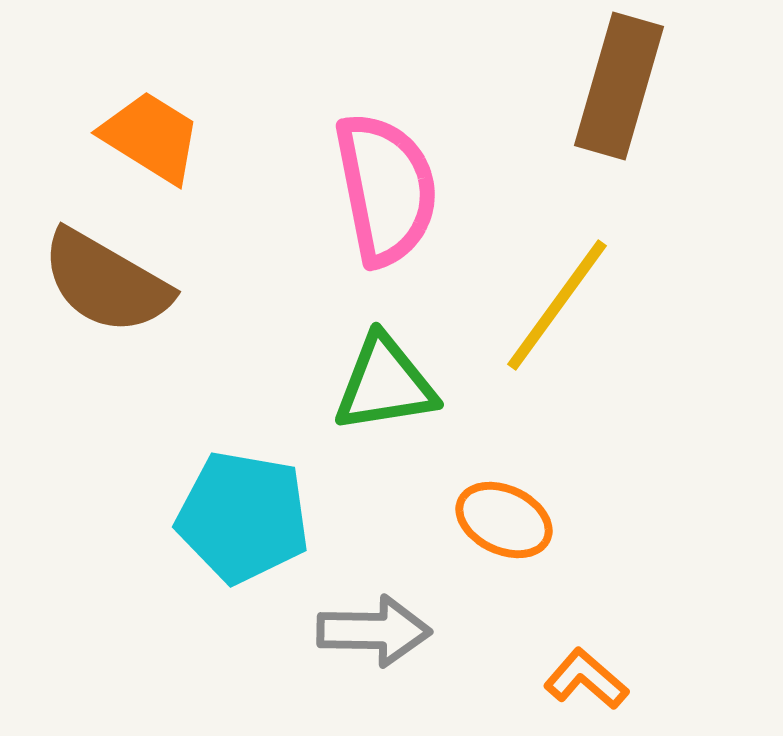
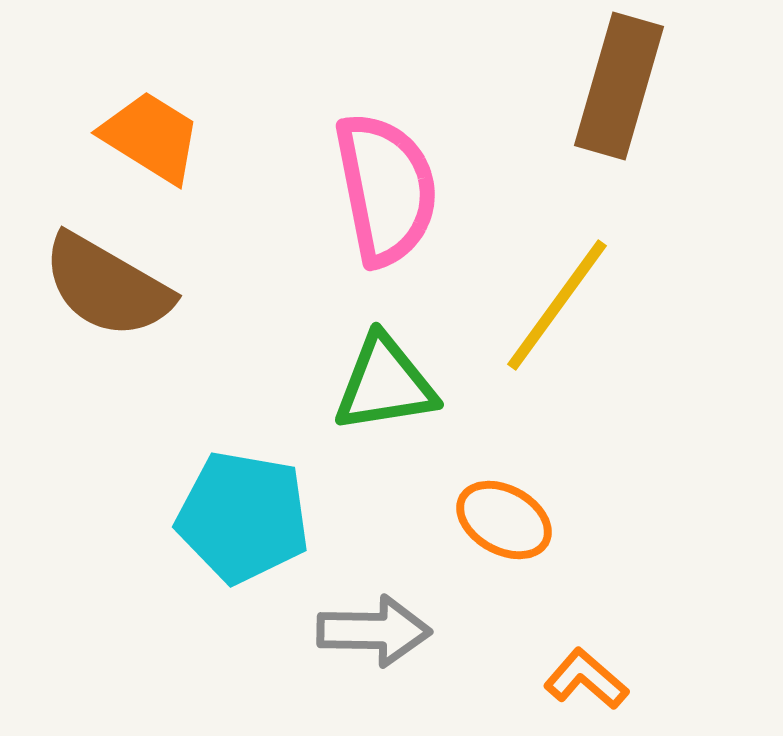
brown semicircle: moved 1 px right, 4 px down
orange ellipse: rotated 4 degrees clockwise
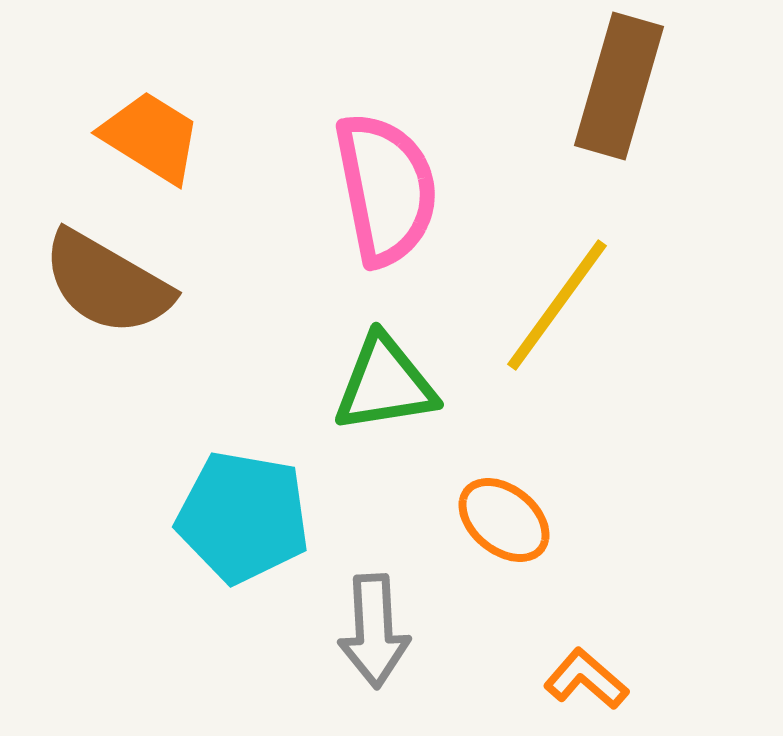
brown semicircle: moved 3 px up
orange ellipse: rotated 10 degrees clockwise
gray arrow: rotated 86 degrees clockwise
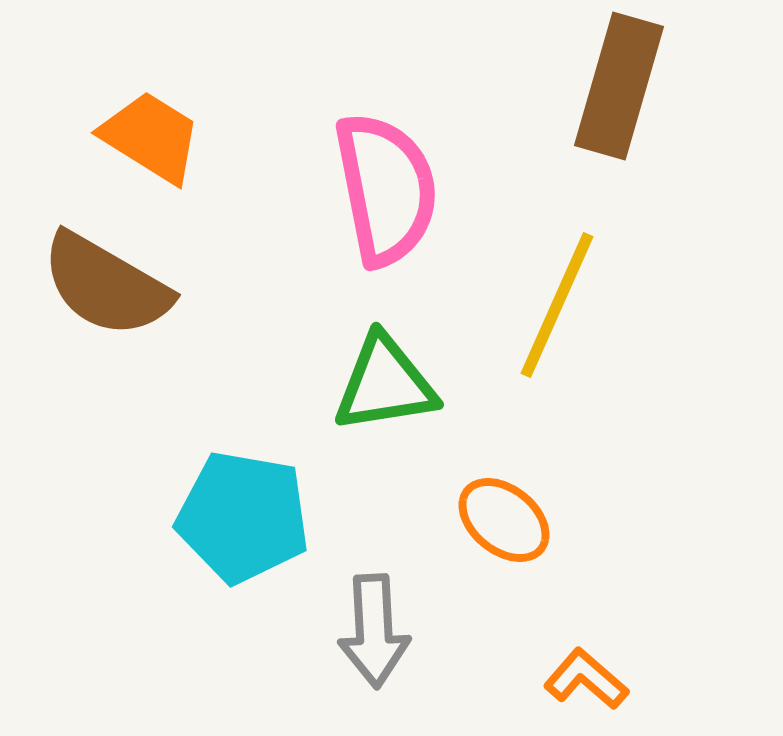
brown semicircle: moved 1 px left, 2 px down
yellow line: rotated 12 degrees counterclockwise
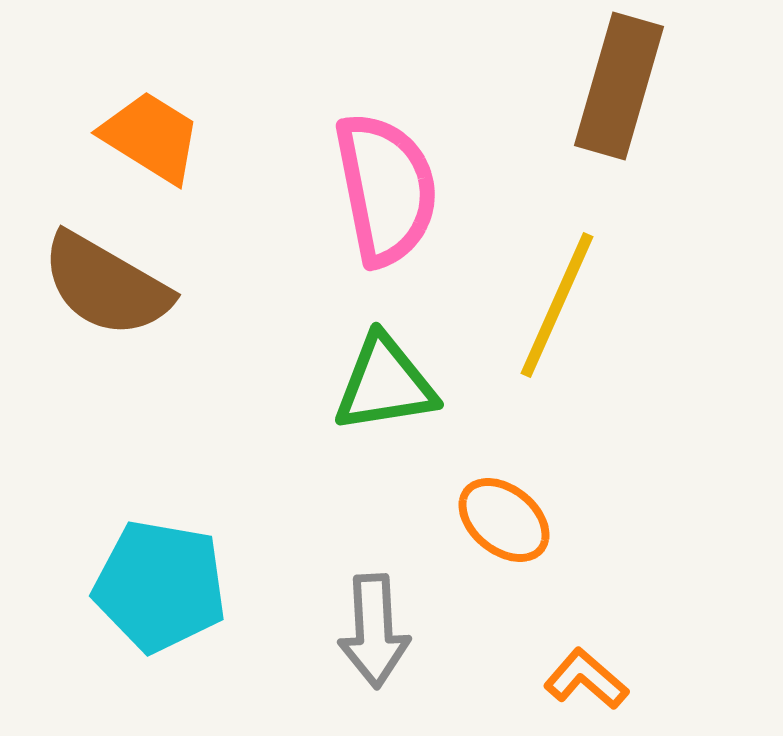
cyan pentagon: moved 83 px left, 69 px down
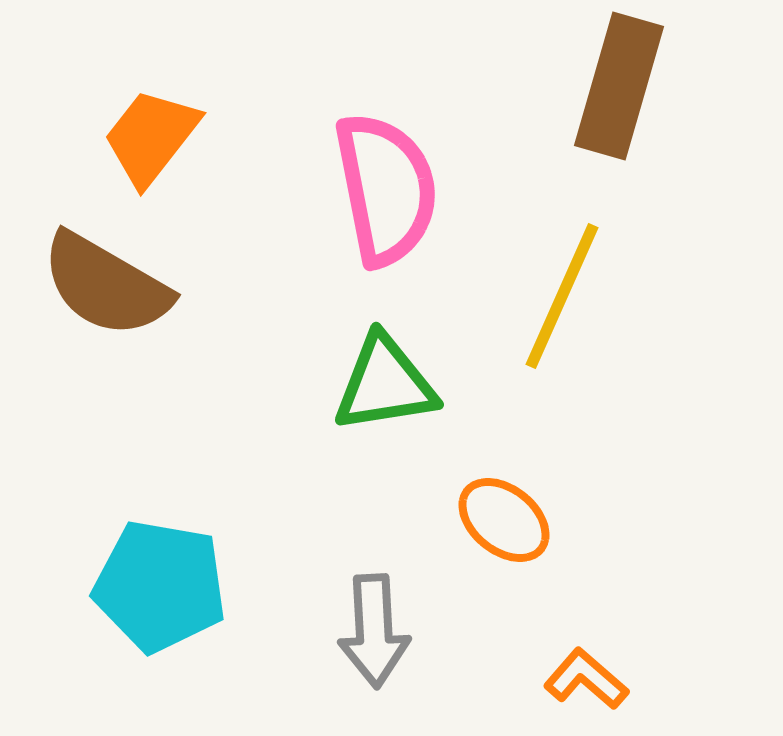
orange trapezoid: rotated 84 degrees counterclockwise
yellow line: moved 5 px right, 9 px up
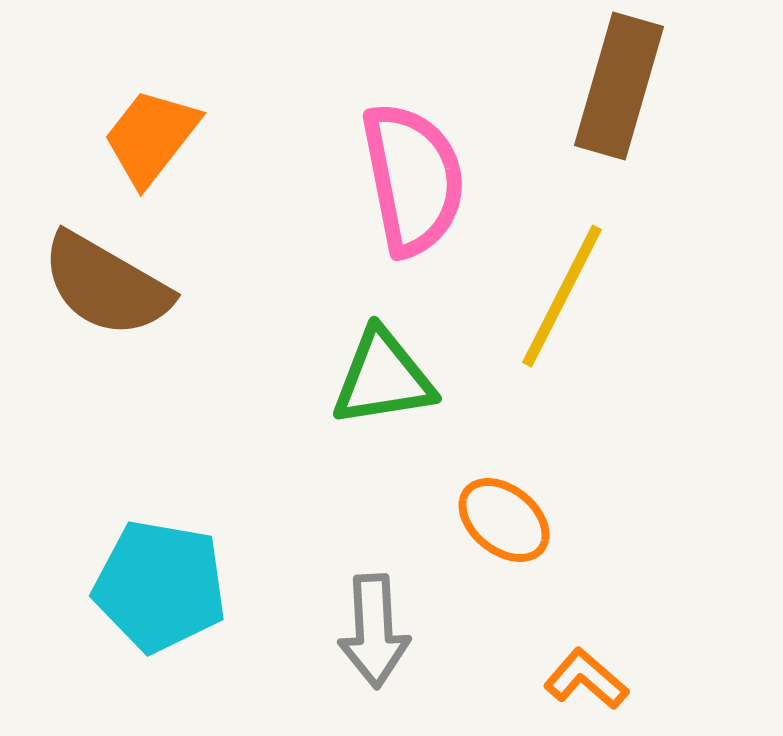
pink semicircle: moved 27 px right, 10 px up
yellow line: rotated 3 degrees clockwise
green triangle: moved 2 px left, 6 px up
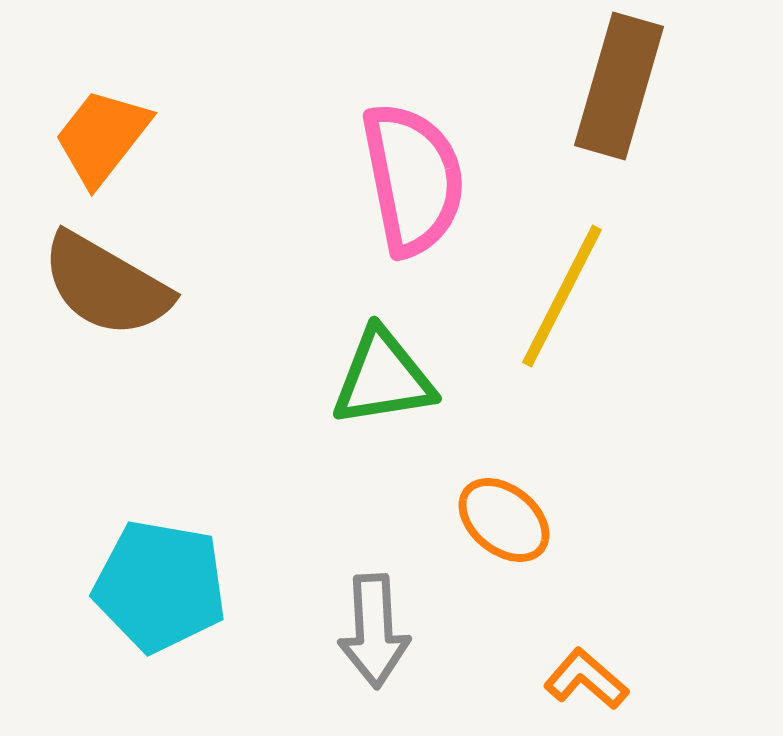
orange trapezoid: moved 49 px left
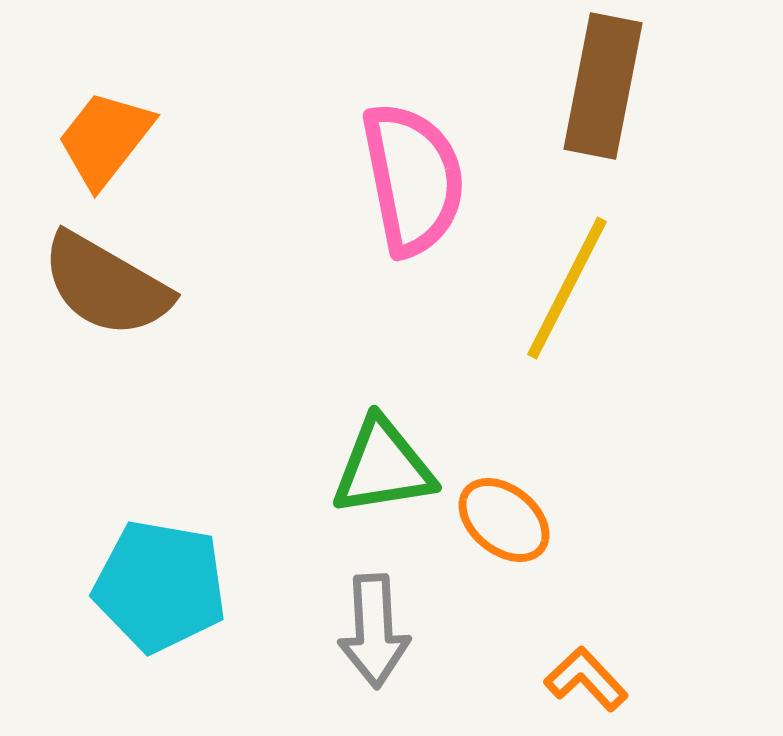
brown rectangle: moved 16 px left; rotated 5 degrees counterclockwise
orange trapezoid: moved 3 px right, 2 px down
yellow line: moved 5 px right, 8 px up
green triangle: moved 89 px down
orange L-shape: rotated 6 degrees clockwise
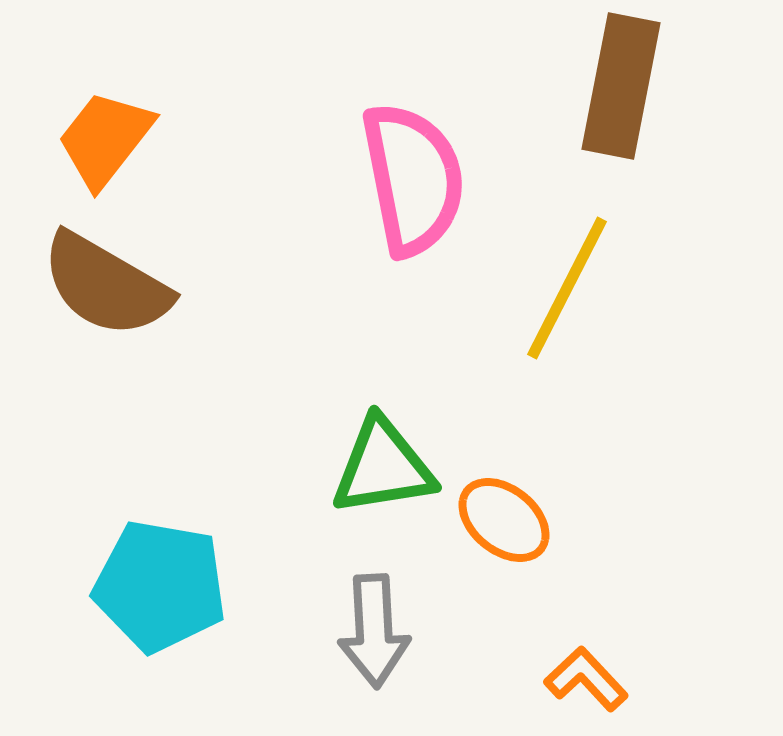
brown rectangle: moved 18 px right
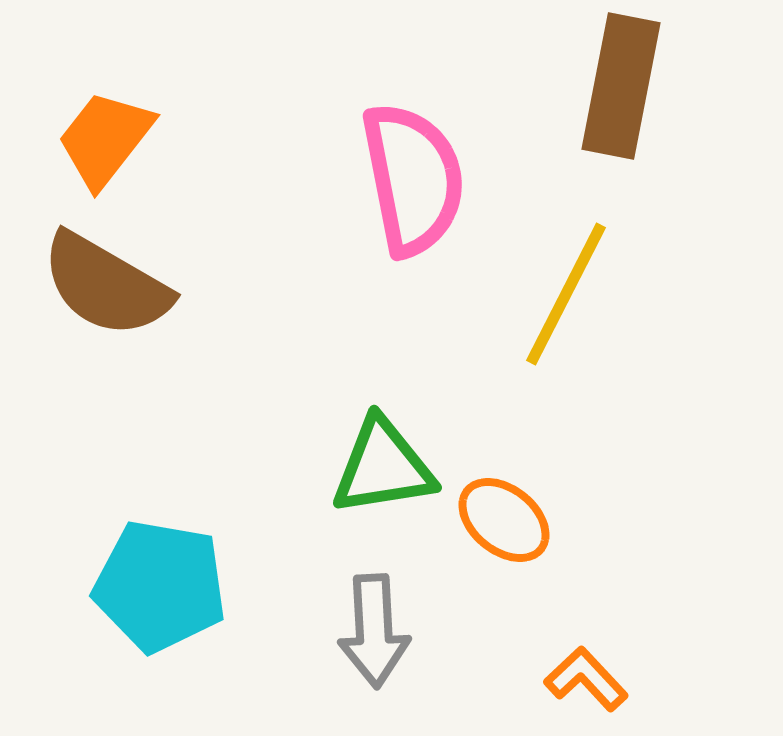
yellow line: moved 1 px left, 6 px down
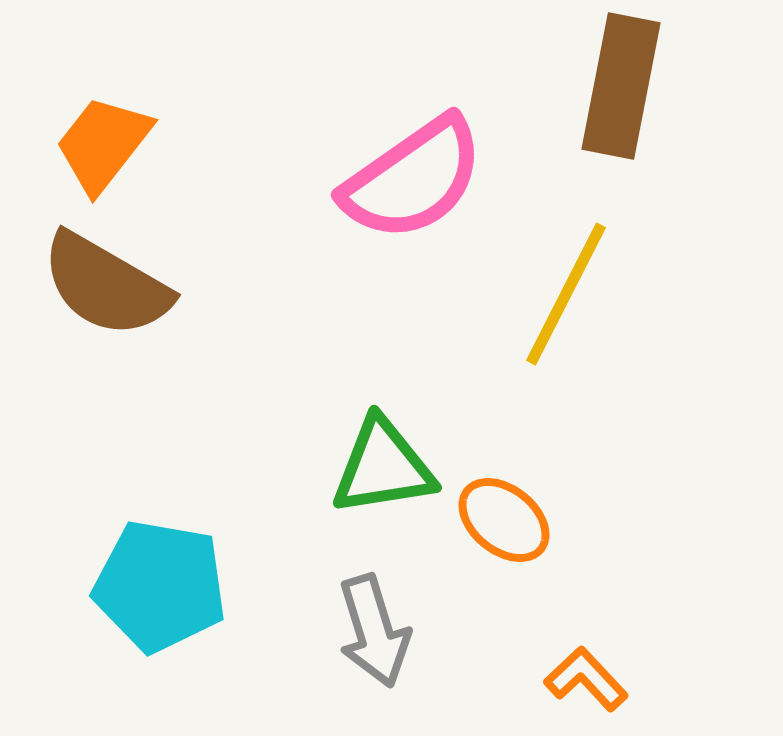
orange trapezoid: moved 2 px left, 5 px down
pink semicircle: rotated 66 degrees clockwise
gray arrow: rotated 14 degrees counterclockwise
